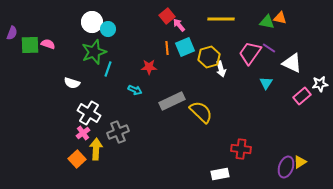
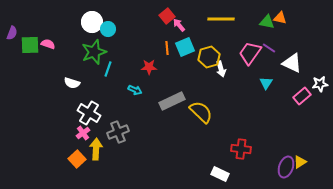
white rectangle: rotated 36 degrees clockwise
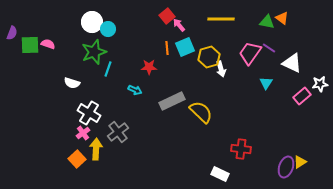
orange triangle: moved 2 px right; rotated 24 degrees clockwise
gray cross: rotated 15 degrees counterclockwise
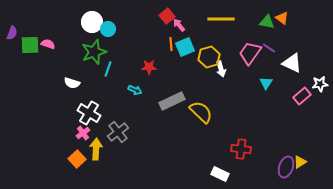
orange line: moved 4 px right, 4 px up
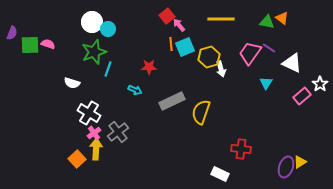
white star: rotated 28 degrees counterclockwise
yellow semicircle: rotated 115 degrees counterclockwise
pink cross: moved 11 px right
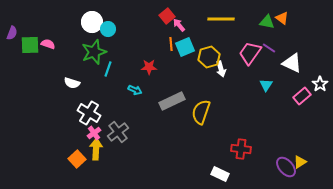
cyan triangle: moved 2 px down
purple ellipse: rotated 60 degrees counterclockwise
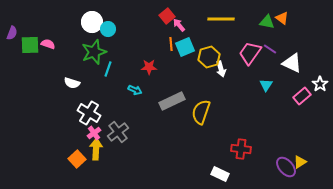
purple line: moved 1 px right, 1 px down
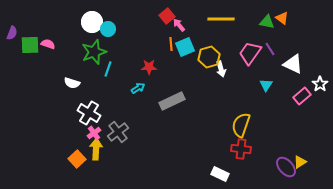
purple line: rotated 24 degrees clockwise
white triangle: moved 1 px right, 1 px down
cyan arrow: moved 3 px right, 2 px up; rotated 56 degrees counterclockwise
yellow semicircle: moved 40 px right, 13 px down
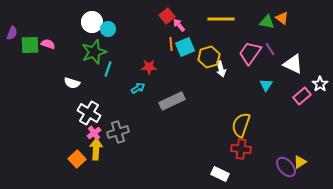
gray cross: rotated 20 degrees clockwise
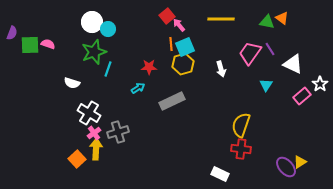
yellow hexagon: moved 26 px left, 7 px down
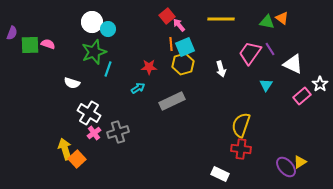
yellow arrow: moved 31 px left; rotated 20 degrees counterclockwise
